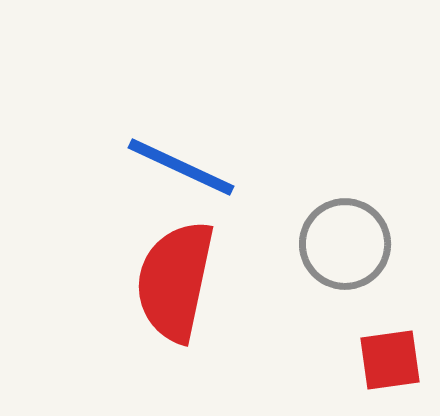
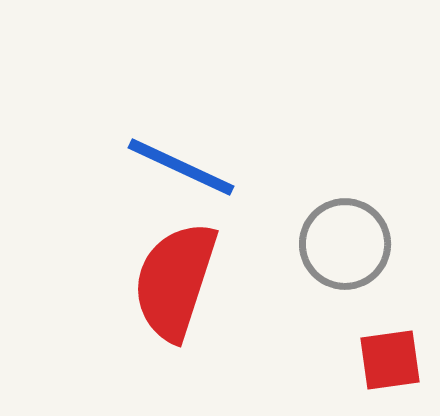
red semicircle: rotated 6 degrees clockwise
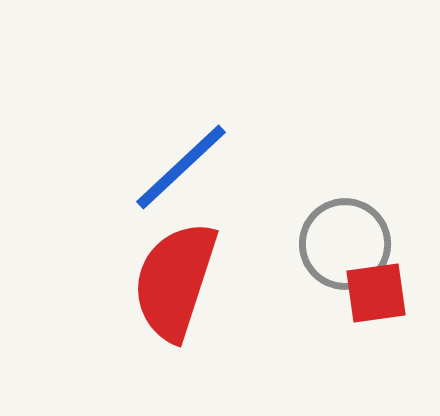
blue line: rotated 68 degrees counterclockwise
red square: moved 14 px left, 67 px up
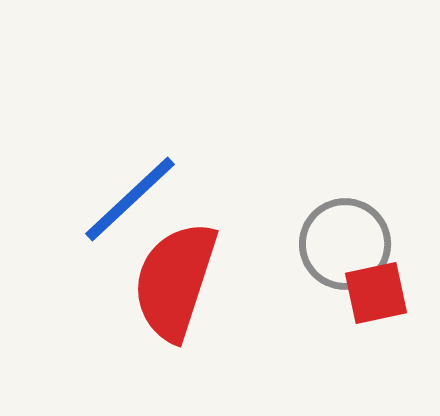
blue line: moved 51 px left, 32 px down
red square: rotated 4 degrees counterclockwise
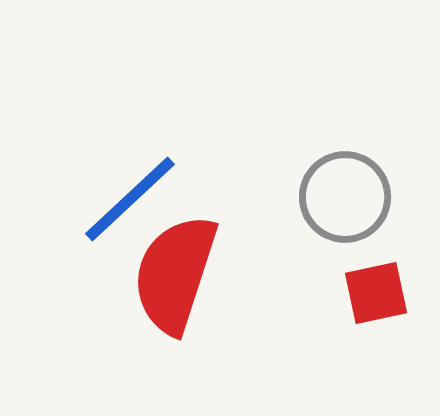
gray circle: moved 47 px up
red semicircle: moved 7 px up
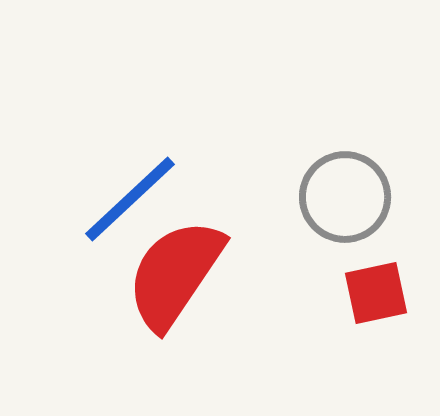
red semicircle: rotated 16 degrees clockwise
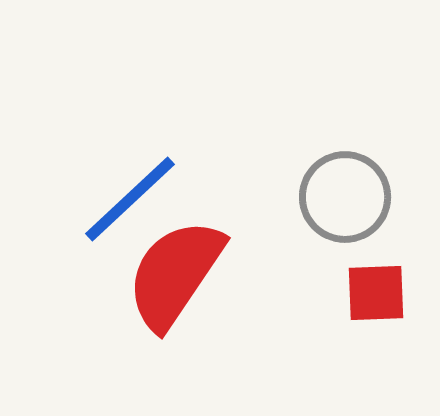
red square: rotated 10 degrees clockwise
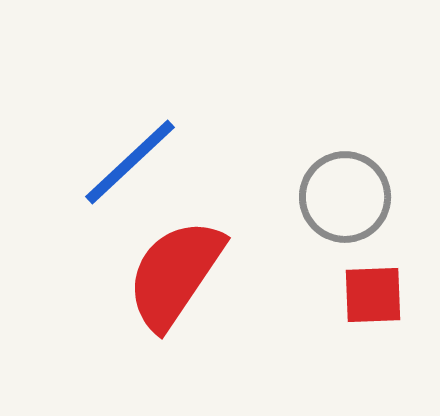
blue line: moved 37 px up
red square: moved 3 px left, 2 px down
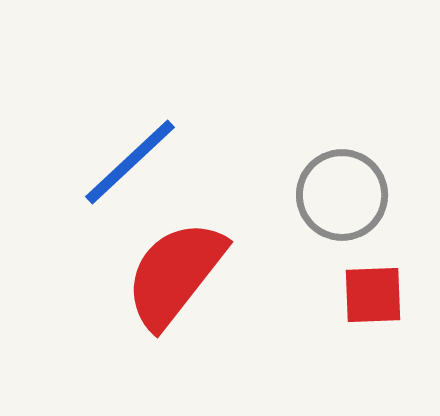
gray circle: moved 3 px left, 2 px up
red semicircle: rotated 4 degrees clockwise
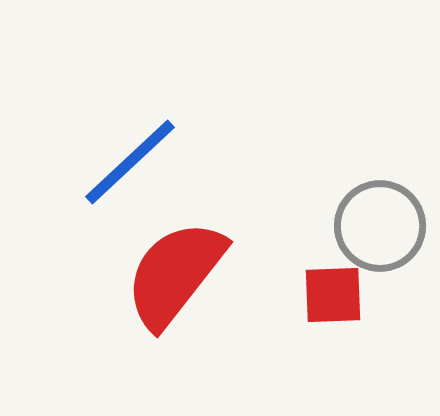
gray circle: moved 38 px right, 31 px down
red square: moved 40 px left
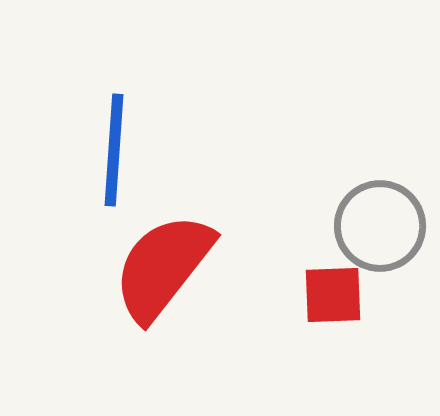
blue line: moved 16 px left, 12 px up; rotated 43 degrees counterclockwise
red semicircle: moved 12 px left, 7 px up
